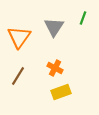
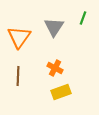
brown line: rotated 30 degrees counterclockwise
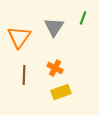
brown line: moved 6 px right, 1 px up
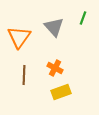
gray triangle: rotated 15 degrees counterclockwise
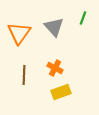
orange triangle: moved 4 px up
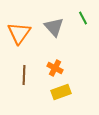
green line: rotated 48 degrees counterclockwise
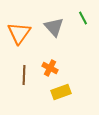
orange cross: moved 5 px left
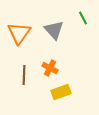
gray triangle: moved 3 px down
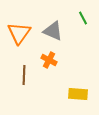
gray triangle: moved 1 px left, 1 px down; rotated 25 degrees counterclockwise
orange cross: moved 1 px left, 8 px up
yellow rectangle: moved 17 px right, 2 px down; rotated 24 degrees clockwise
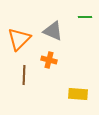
green line: moved 2 px right, 1 px up; rotated 64 degrees counterclockwise
orange triangle: moved 6 px down; rotated 10 degrees clockwise
orange cross: rotated 14 degrees counterclockwise
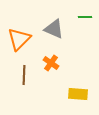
gray triangle: moved 1 px right, 2 px up
orange cross: moved 2 px right, 3 px down; rotated 21 degrees clockwise
